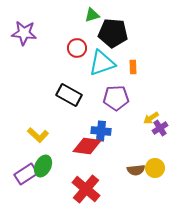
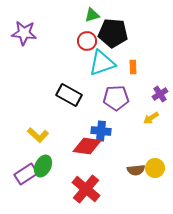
red circle: moved 10 px right, 7 px up
purple cross: moved 34 px up
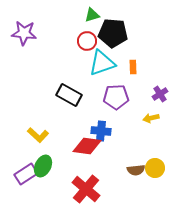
purple pentagon: moved 1 px up
yellow arrow: rotated 21 degrees clockwise
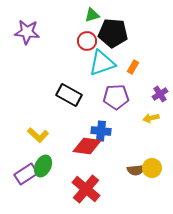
purple star: moved 3 px right, 1 px up
orange rectangle: rotated 32 degrees clockwise
yellow circle: moved 3 px left
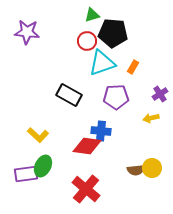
purple rectangle: rotated 25 degrees clockwise
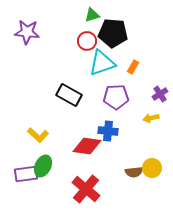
blue cross: moved 7 px right
brown semicircle: moved 2 px left, 2 px down
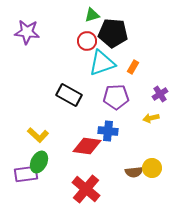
green ellipse: moved 4 px left, 4 px up
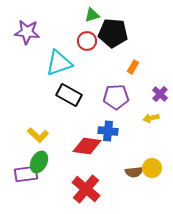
cyan triangle: moved 43 px left
purple cross: rotated 14 degrees counterclockwise
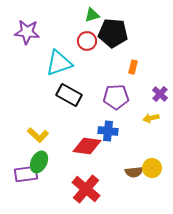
orange rectangle: rotated 16 degrees counterclockwise
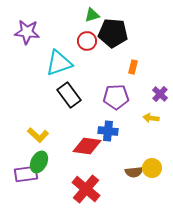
black rectangle: rotated 25 degrees clockwise
yellow arrow: rotated 21 degrees clockwise
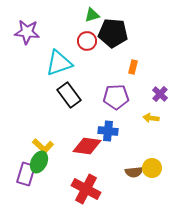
yellow L-shape: moved 5 px right, 11 px down
purple rectangle: rotated 65 degrees counterclockwise
red cross: rotated 12 degrees counterclockwise
